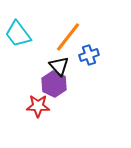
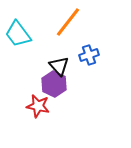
orange line: moved 15 px up
red star: rotated 10 degrees clockwise
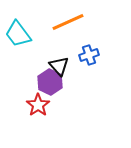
orange line: rotated 28 degrees clockwise
purple hexagon: moved 4 px left, 2 px up
red star: moved 1 px up; rotated 25 degrees clockwise
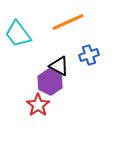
black triangle: rotated 20 degrees counterclockwise
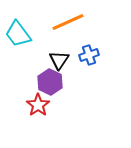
black triangle: moved 6 px up; rotated 35 degrees clockwise
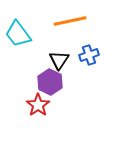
orange line: moved 2 px right, 1 px up; rotated 12 degrees clockwise
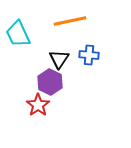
cyan trapezoid: rotated 12 degrees clockwise
blue cross: rotated 24 degrees clockwise
black triangle: moved 1 px up
